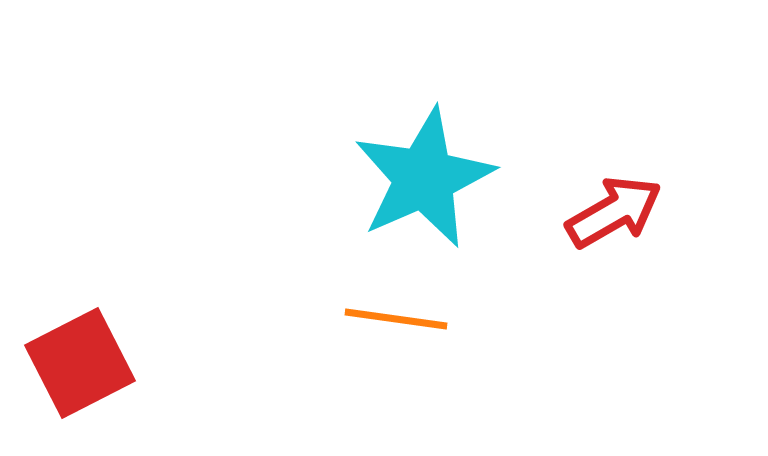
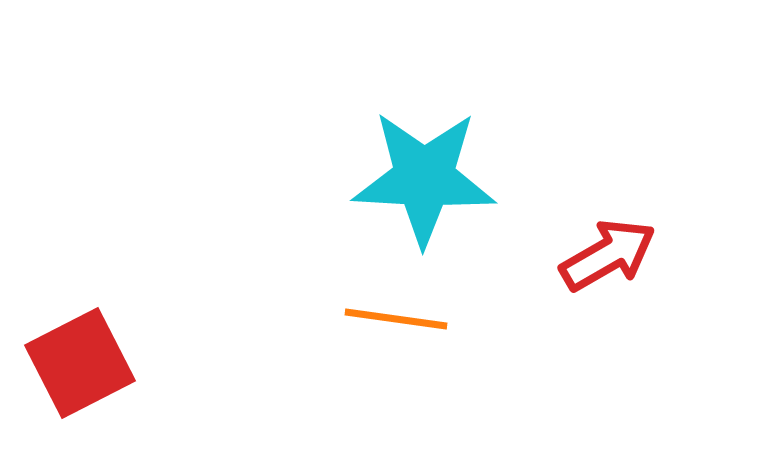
cyan star: rotated 27 degrees clockwise
red arrow: moved 6 px left, 43 px down
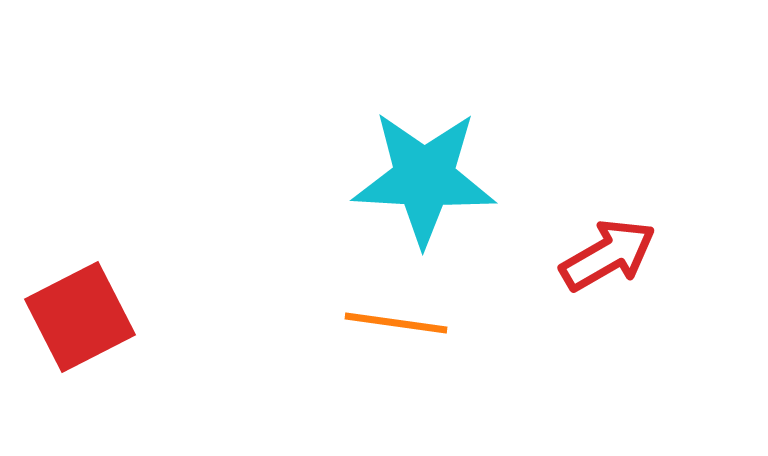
orange line: moved 4 px down
red square: moved 46 px up
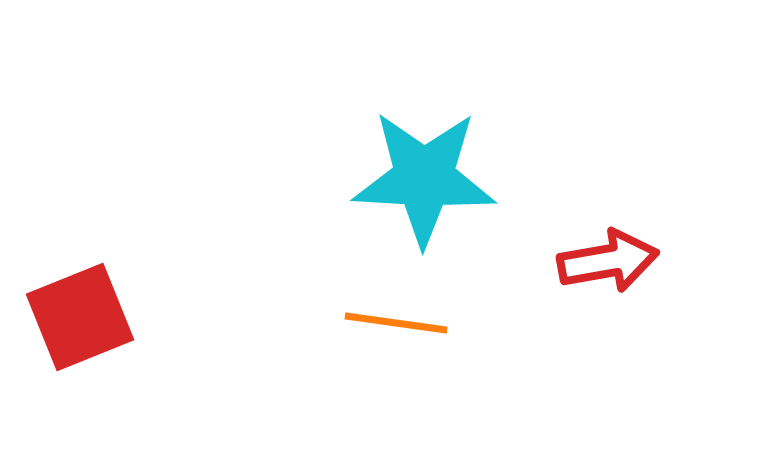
red arrow: moved 6 px down; rotated 20 degrees clockwise
red square: rotated 5 degrees clockwise
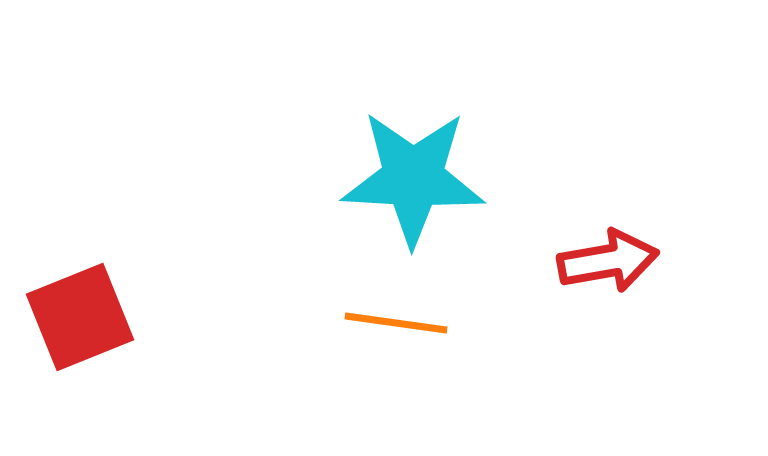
cyan star: moved 11 px left
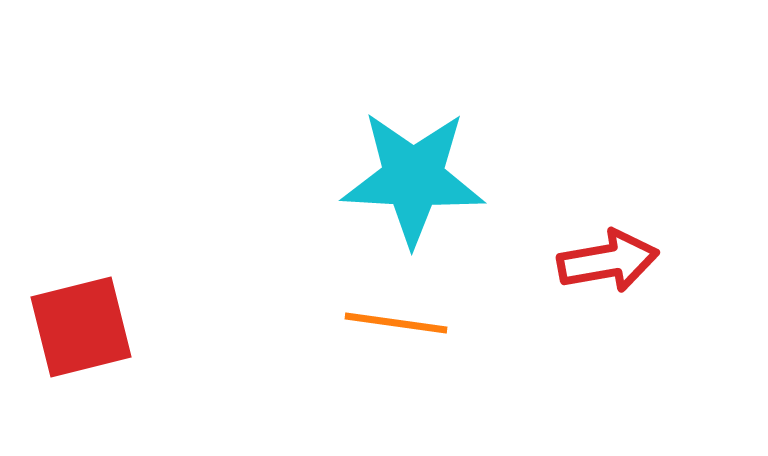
red square: moved 1 px right, 10 px down; rotated 8 degrees clockwise
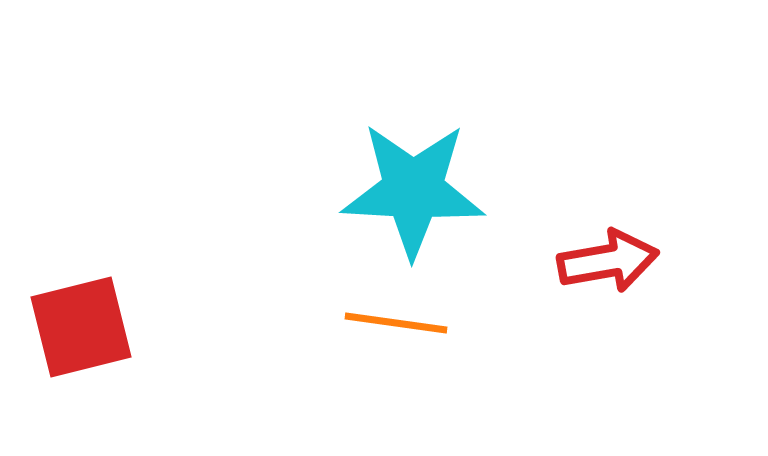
cyan star: moved 12 px down
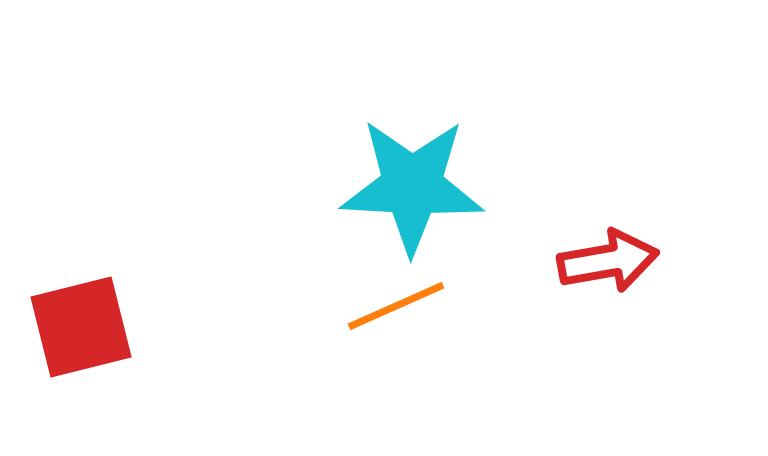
cyan star: moved 1 px left, 4 px up
orange line: moved 17 px up; rotated 32 degrees counterclockwise
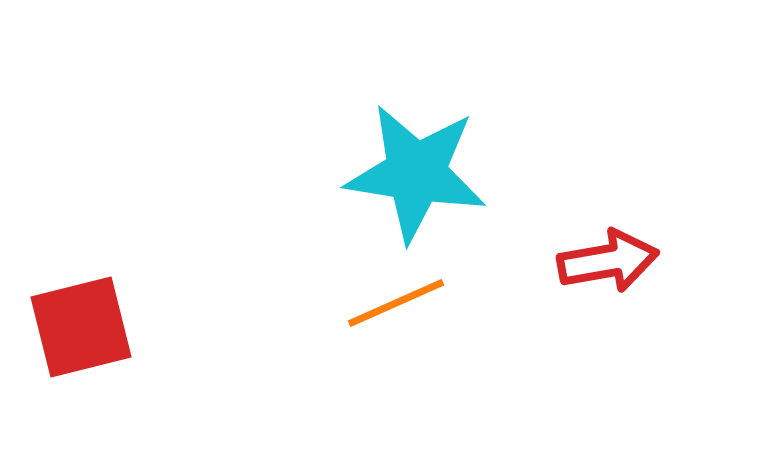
cyan star: moved 4 px right, 13 px up; rotated 6 degrees clockwise
orange line: moved 3 px up
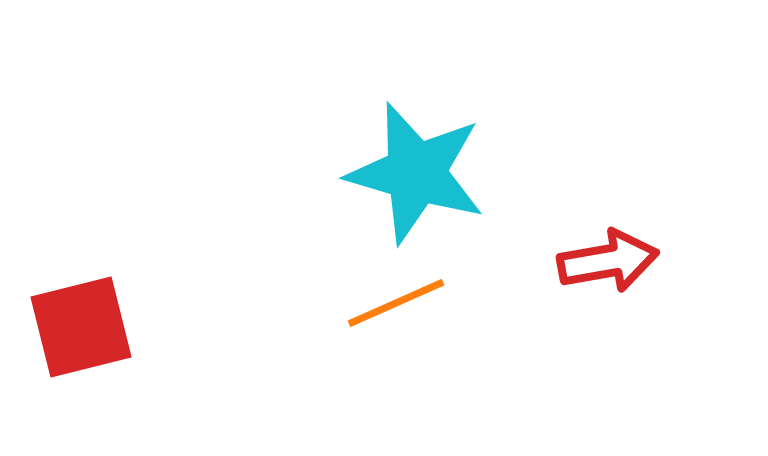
cyan star: rotated 7 degrees clockwise
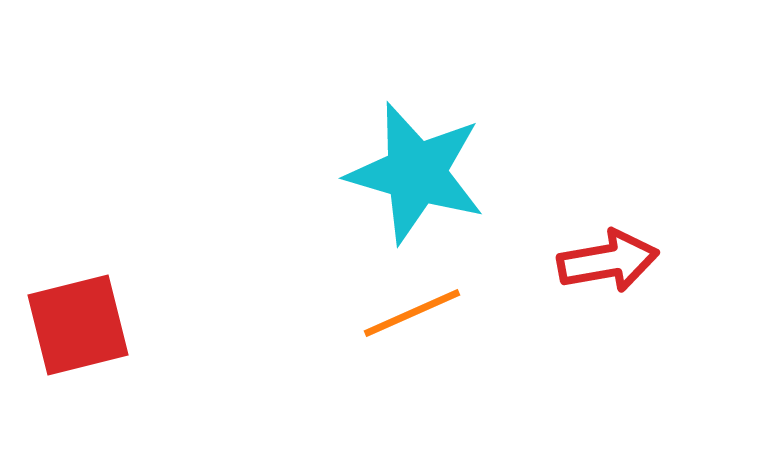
orange line: moved 16 px right, 10 px down
red square: moved 3 px left, 2 px up
